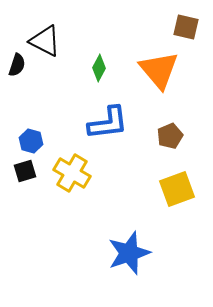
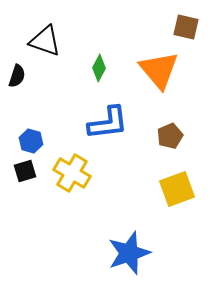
black triangle: rotated 8 degrees counterclockwise
black semicircle: moved 11 px down
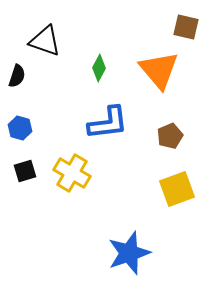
blue hexagon: moved 11 px left, 13 px up
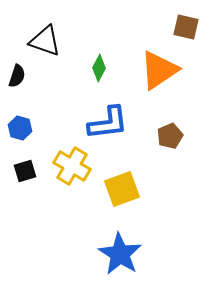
orange triangle: rotated 36 degrees clockwise
yellow cross: moved 7 px up
yellow square: moved 55 px left
blue star: moved 9 px left, 1 px down; rotated 21 degrees counterclockwise
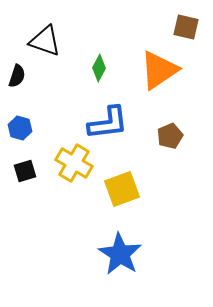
yellow cross: moved 2 px right, 3 px up
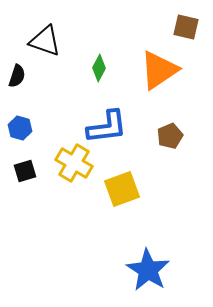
blue L-shape: moved 1 px left, 4 px down
blue star: moved 28 px right, 16 px down
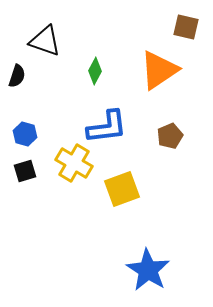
green diamond: moved 4 px left, 3 px down
blue hexagon: moved 5 px right, 6 px down
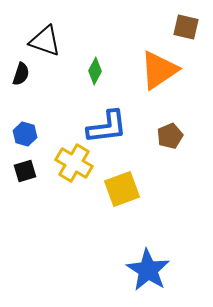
black semicircle: moved 4 px right, 2 px up
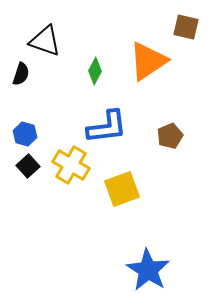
orange triangle: moved 11 px left, 9 px up
yellow cross: moved 3 px left, 2 px down
black square: moved 3 px right, 5 px up; rotated 25 degrees counterclockwise
